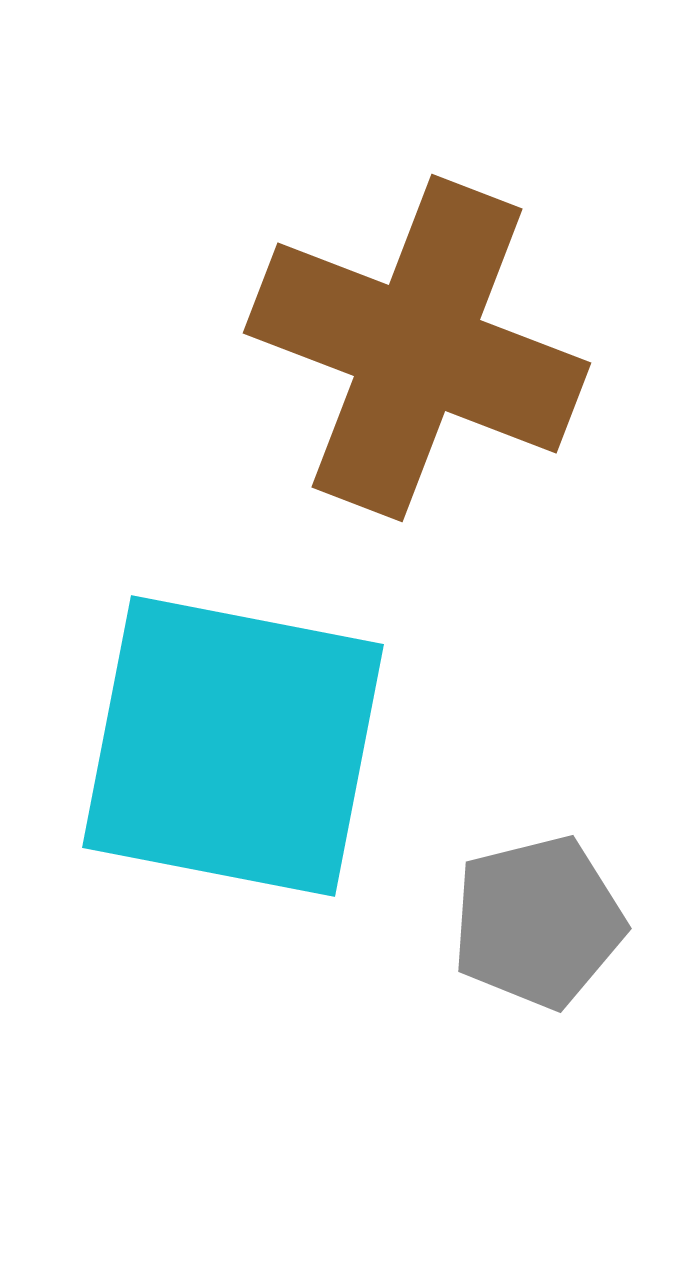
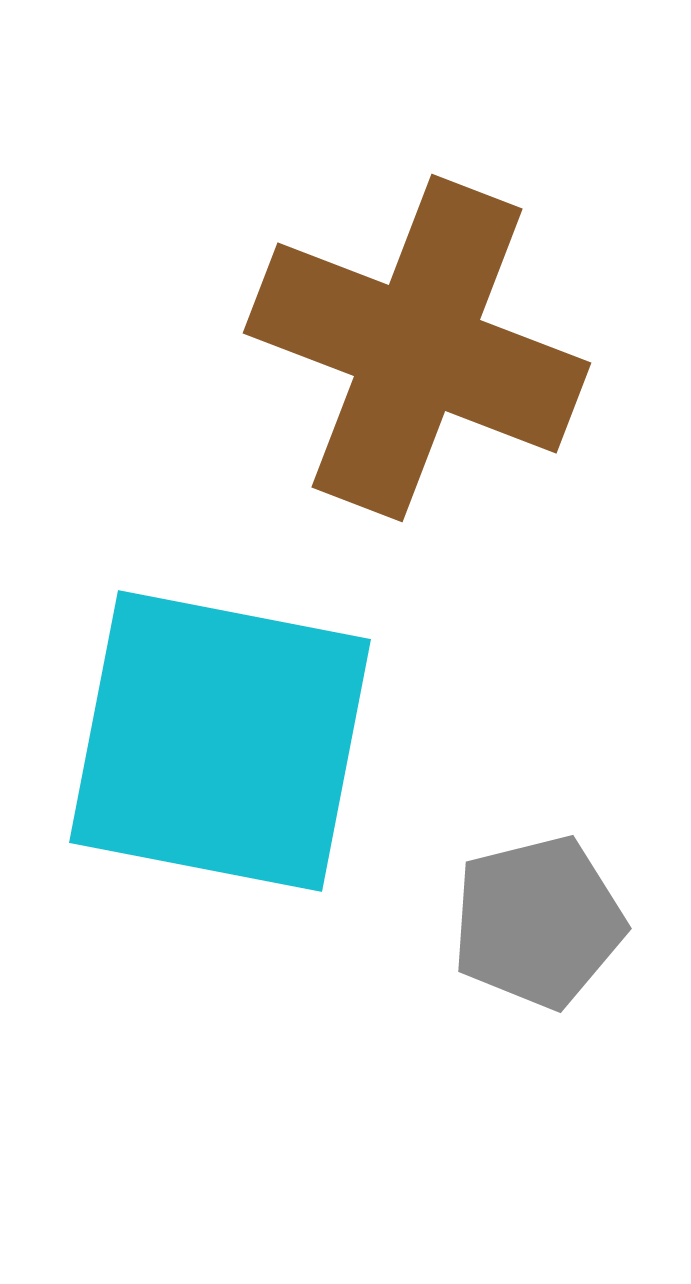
cyan square: moved 13 px left, 5 px up
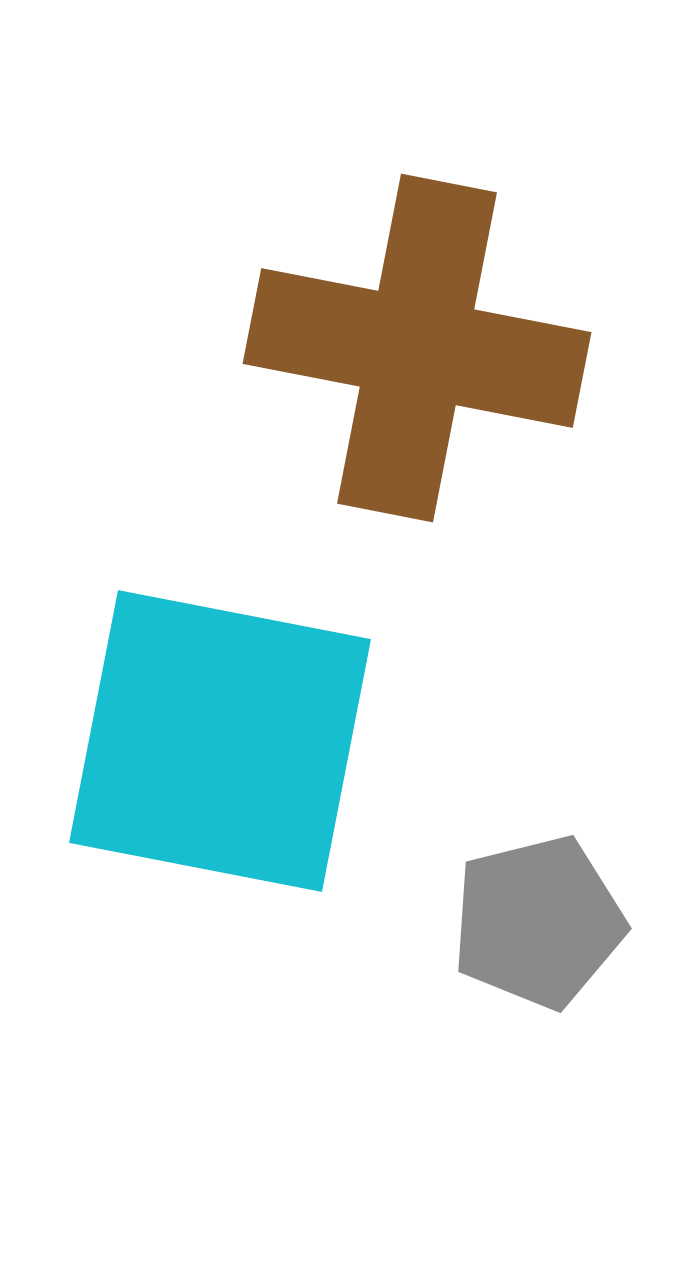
brown cross: rotated 10 degrees counterclockwise
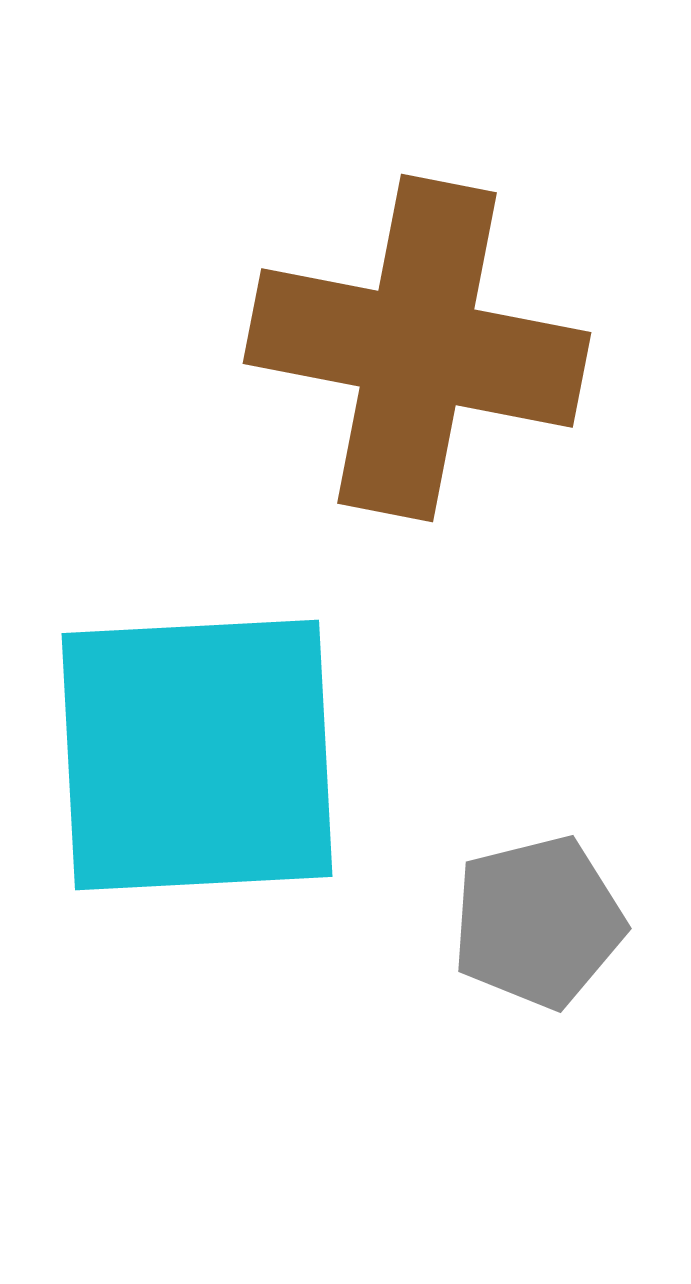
cyan square: moved 23 px left, 14 px down; rotated 14 degrees counterclockwise
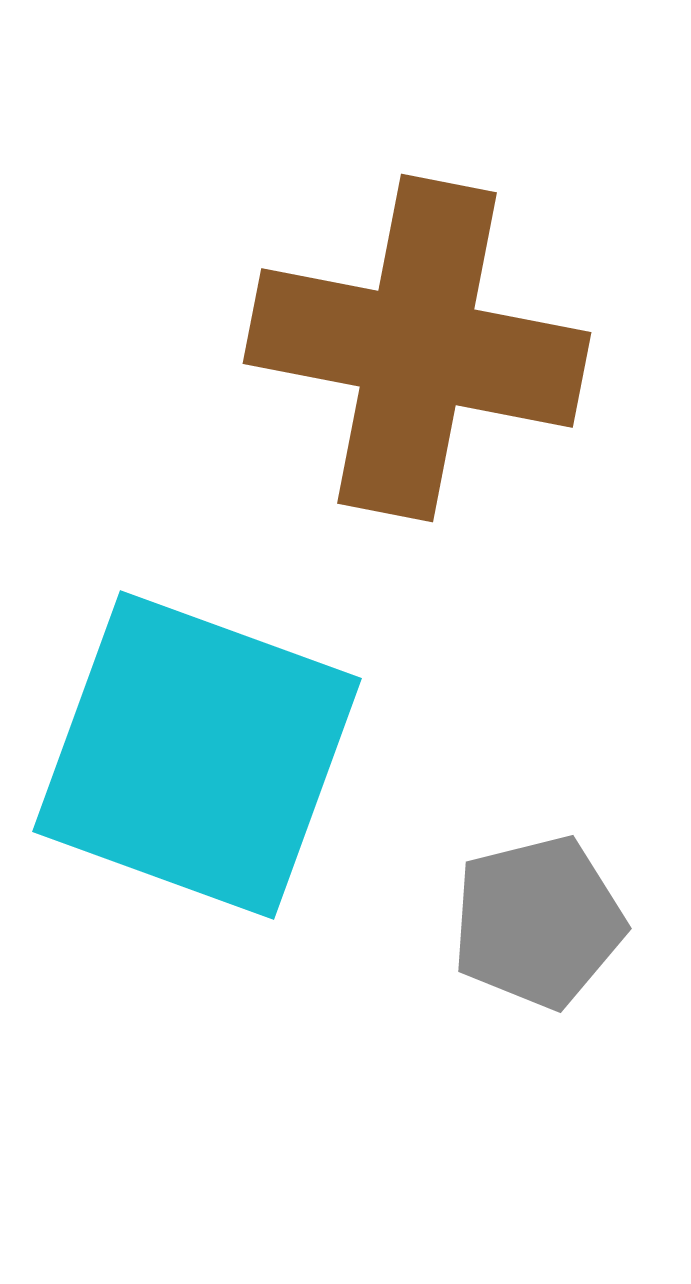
cyan square: rotated 23 degrees clockwise
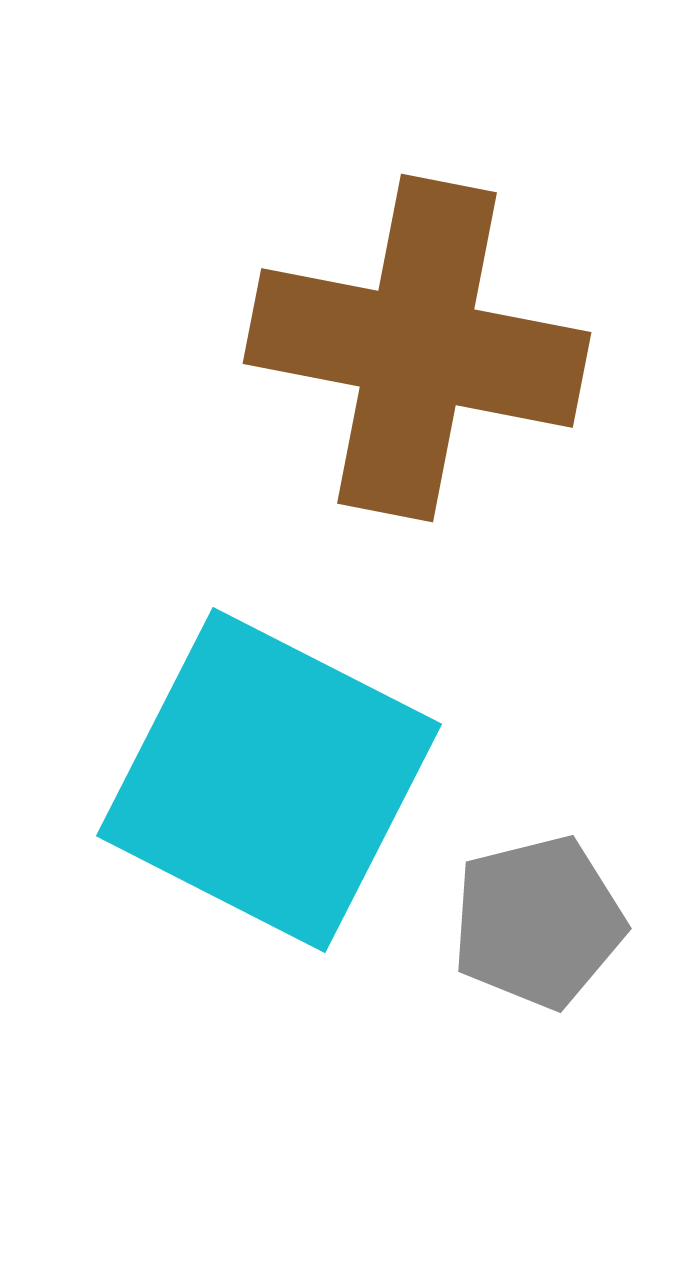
cyan square: moved 72 px right, 25 px down; rotated 7 degrees clockwise
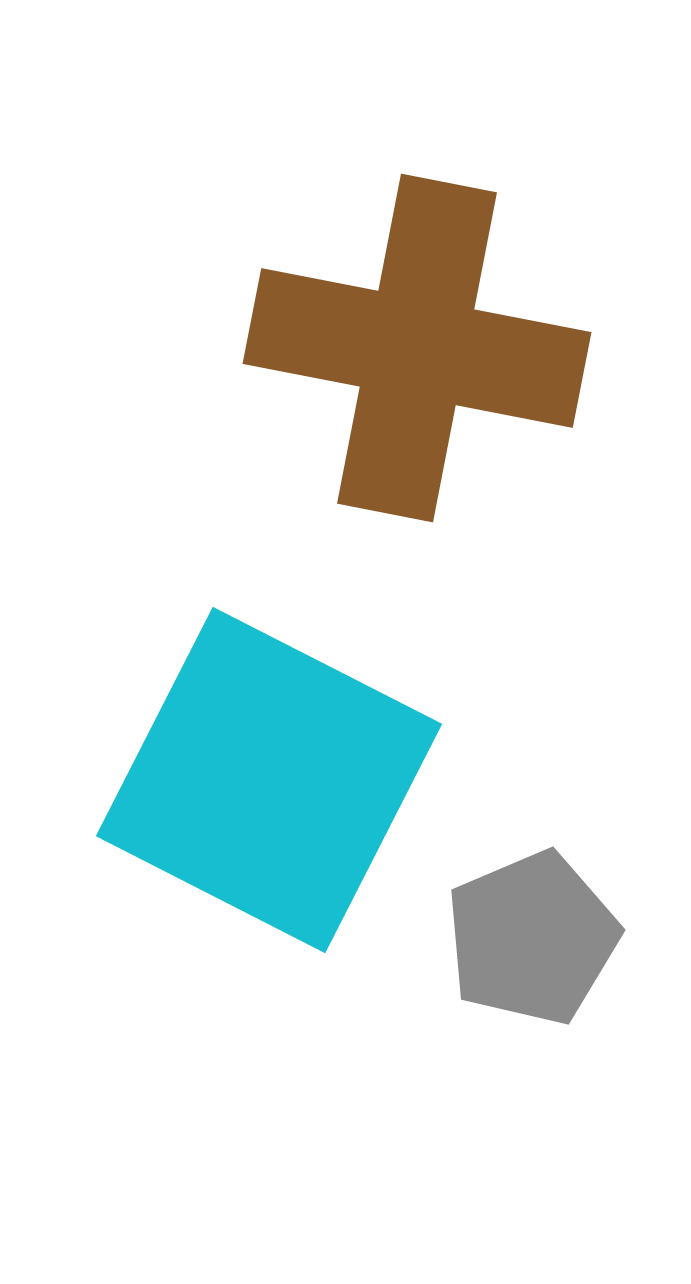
gray pentagon: moved 6 px left, 16 px down; rotated 9 degrees counterclockwise
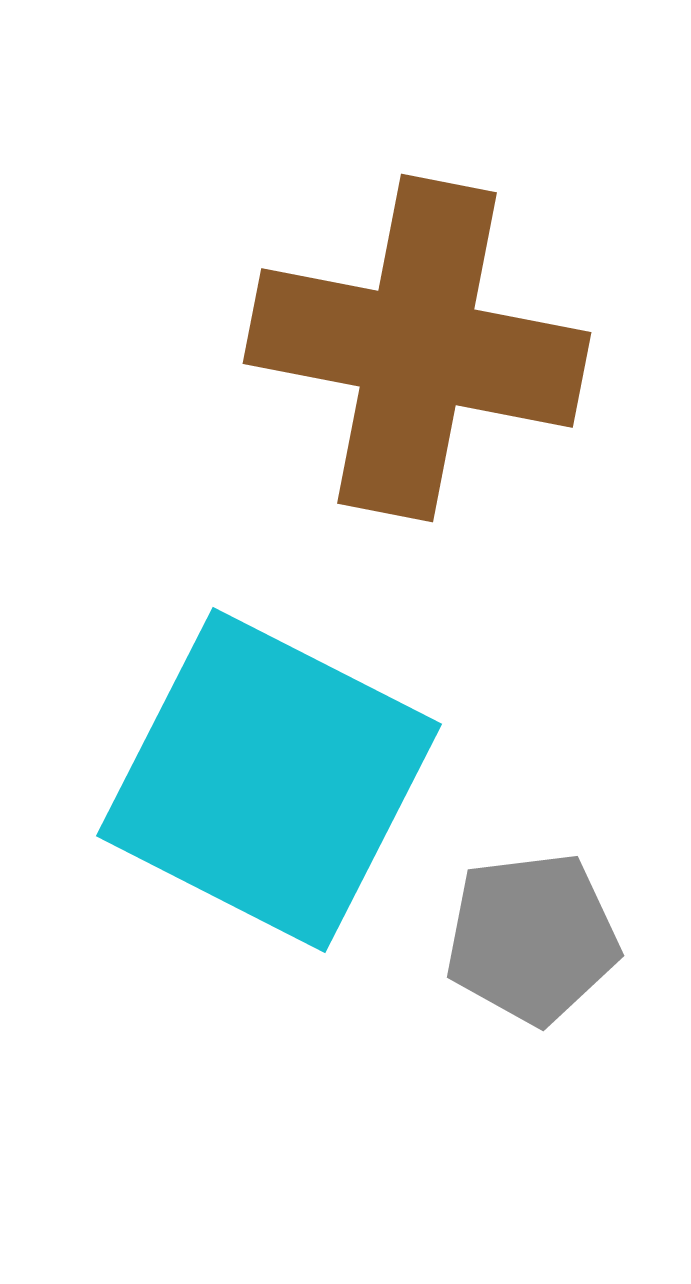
gray pentagon: rotated 16 degrees clockwise
